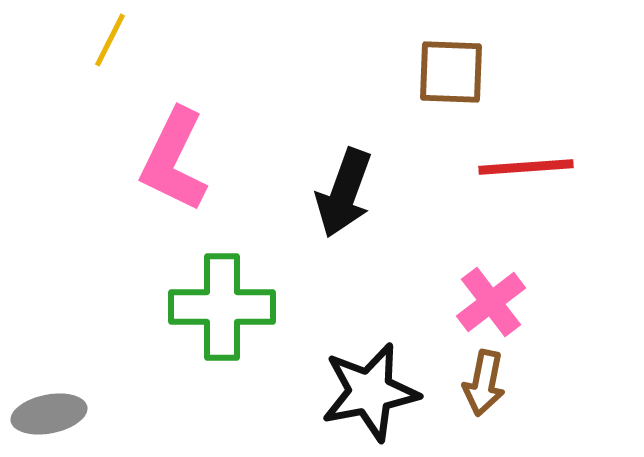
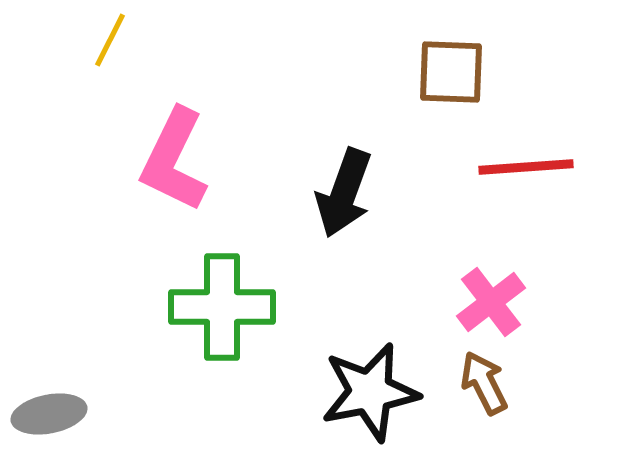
brown arrow: rotated 142 degrees clockwise
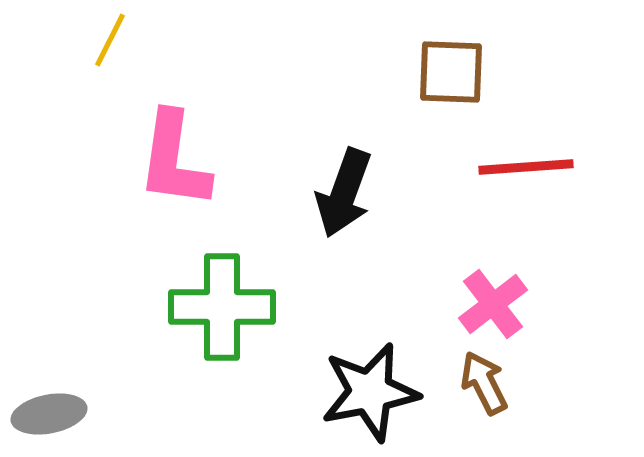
pink L-shape: rotated 18 degrees counterclockwise
pink cross: moved 2 px right, 2 px down
